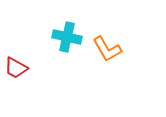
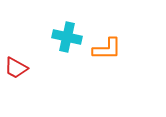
orange L-shape: rotated 60 degrees counterclockwise
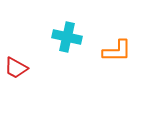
orange L-shape: moved 10 px right, 2 px down
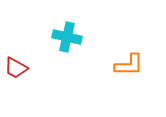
orange L-shape: moved 12 px right, 14 px down
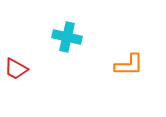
red trapezoid: moved 1 px down
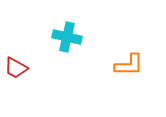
red trapezoid: moved 1 px up
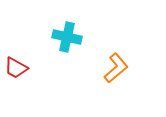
orange L-shape: moved 13 px left, 3 px down; rotated 40 degrees counterclockwise
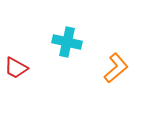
cyan cross: moved 5 px down
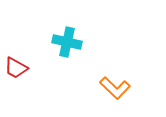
orange L-shape: moved 1 px left, 20 px down; rotated 84 degrees clockwise
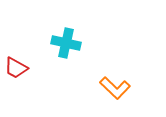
cyan cross: moved 1 px left, 1 px down
